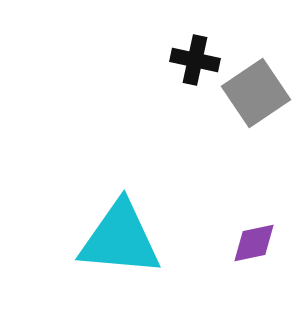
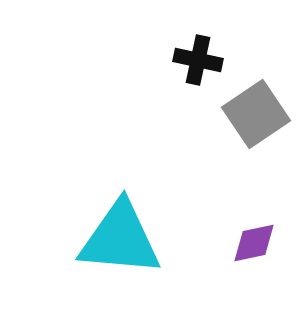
black cross: moved 3 px right
gray square: moved 21 px down
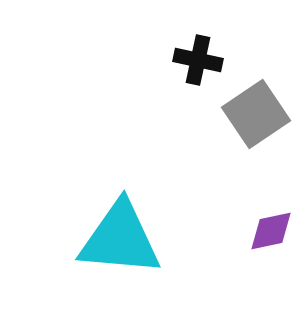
purple diamond: moved 17 px right, 12 px up
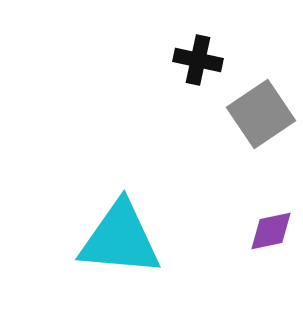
gray square: moved 5 px right
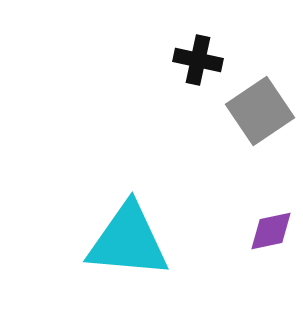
gray square: moved 1 px left, 3 px up
cyan triangle: moved 8 px right, 2 px down
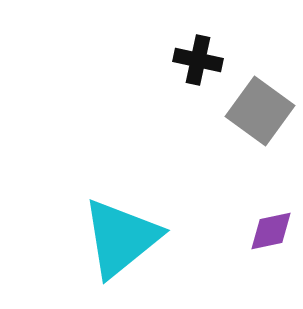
gray square: rotated 20 degrees counterclockwise
cyan triangle: moved 7 px left, 3 px up; rotated 44 degrees counterclockwise
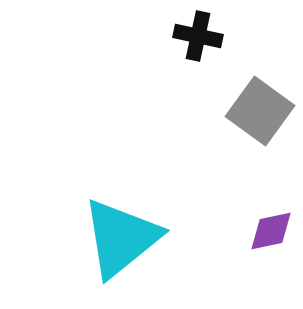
black cross: moved 24 px up
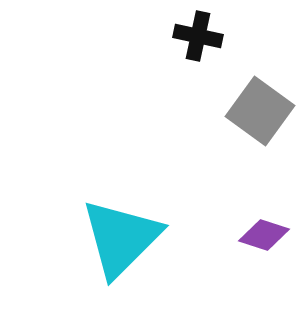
purple diamond: moved 7 px left, 4 px down; rotated 30 degrees clockwise
cyan triangle: rotated 6 degrees counterclockwise
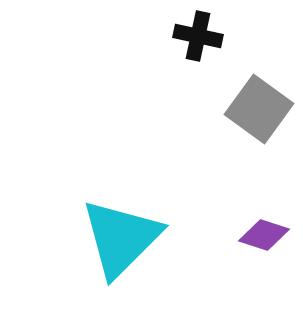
gray square: moved 1 px left, 2 px up
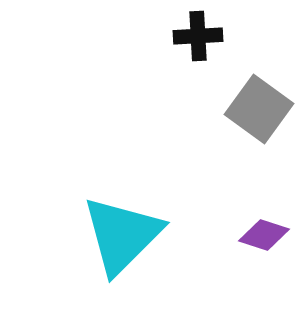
black cross: rotated 15 degrees counterclockwise
cyan triangle: moved 1 px right, 3 px up
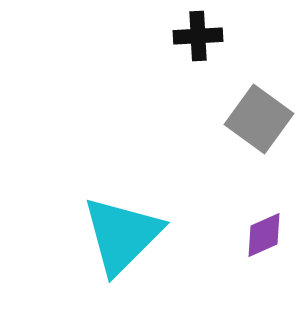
gray square: moved 10 px down
purple diamond: rotated 42 degrees counterclockwise
